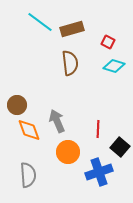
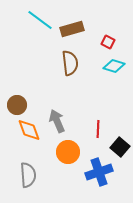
cyan line: moved 2 px up
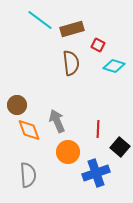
red square: moved 10 px left, 3 px down
brown semicircle: moved 1 px right
blue cross: moved 3 px left, 1 px down
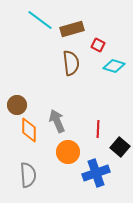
orange diamond: rotated 20 degrees clockwise
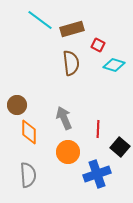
cyan diamond: moved 1 px up
gray arrow: moved 7 px right, 3 px up
orange diamond: moved 2 px down
blue cross: moved 1 px right, 1 px down
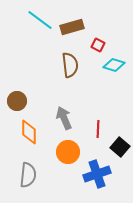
brown rectangle: moved 2 px up
brown semicircle: moved 1 px left, 2 px down
brown circle: moved 4 px up
gray semicircle: rotated 10 degrees clockwise
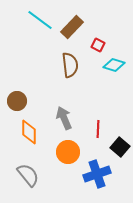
brown rectangle: rotated 30 degrees counterclockwise
gray semicircle: rotated 45 degrees counterclockwise
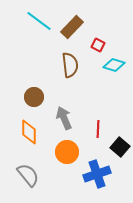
cyan line: moved 1 px left, 1 px down
brown circle: moved 17 px right, 4 px up
orange circle: moved 1 px left
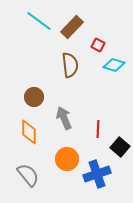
orange circle: moved 7 px down
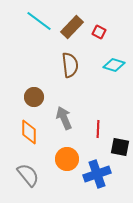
red square: moved 1 px right, 13 px up
black square: rotated 30 degrees counterclockwise
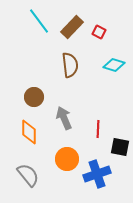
cyan line: rotated 16 degrees clockwise
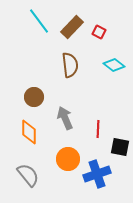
cyan diamond: rotated 20 degrees clockwise
gray arrow: moved 1 px right
orange circle: moved 1 px right
